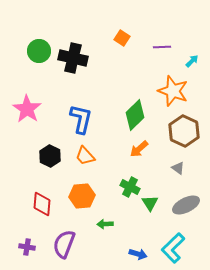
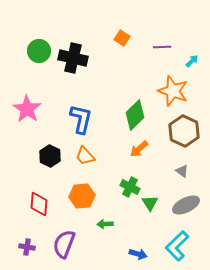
gray triangle: moved 4 px right, 3 px down
red diamond: moved 3 px left
cyan L-shape: moved 4 px right, 2 px up
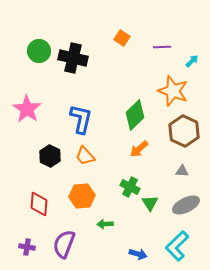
gray triangle: rotated 32 degrees counterclockwise
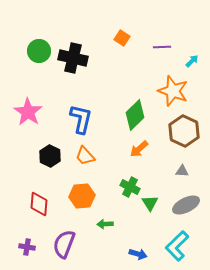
pink star: moved 1 px right, 3 px down
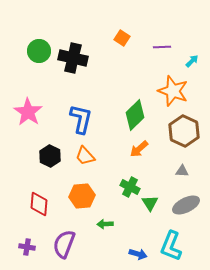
cyan L-shape: moved 6 px left; rotated 24 degrees counterclockwise
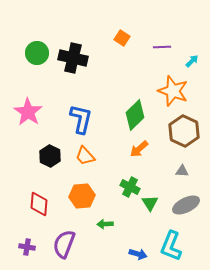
green circle: moved 2 px left, 2 px down
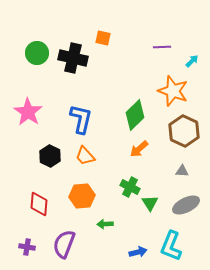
orange square: moved 19 px left; rotated 21 degrees counterclockwise
blue arrow: moved 2 px up; rotated 30 degrees counterclockwise
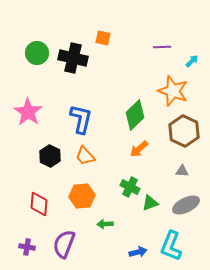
green triangle: rotated 42 degrees clockwise
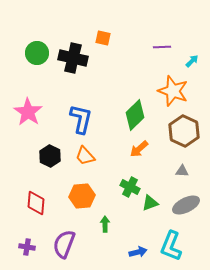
red diamond: moved 3 px left, 1 px up
green arrow: rotated 91 degrees clockwise
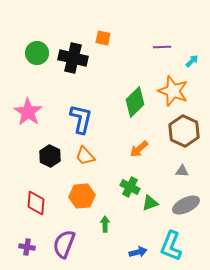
green diamond: moved 13 px up
